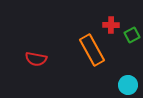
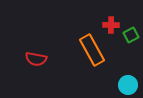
green square: moved 1 px left
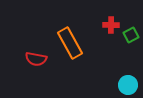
orange rectangle: moved 22 px left, 7 px up
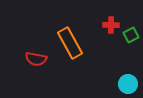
cyan circle: moved 1 px up
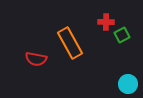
red cross: moved 5 px left, 3 px up
green square: moved 9 px left
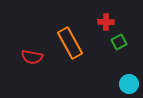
green square: moved 3 px left, 7 px down
red semicircle: moved 4 px left, 2 px up
cyan circle: moved 1 px right
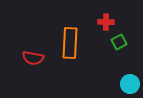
orange rectangle: rotated 32 degrees clockwise
red semicircle: moved 1 px right, 1 px down
cyan circle: moved 1 px right
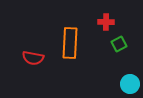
green square: moved 2 px down
